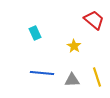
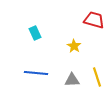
red trapezoid: rotated 25 degrees counterclockwise
blue line: moved 6 px left
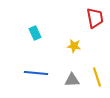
red trapezoid: moved 1 px right, 2 px up; rotated 65 degrees clockwise
yellow star: rotated 24 degrees counterclockwise
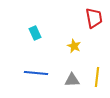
red trapezoid: moved 1 px left
yellow star: rotated 16 degrees clockwise
yellow line: rotated 24 degrees clockwise
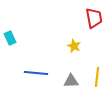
cyan rectangle: moved 25 px left, 5 px down
gray triangle: moved 1 px left, 1 px down
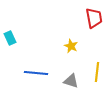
yellow star: moved 3 px left
yellow line: moved 5 px up
gray triangle: rotated 21 degrees clockwise
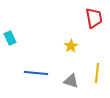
yellow star: rotated 16 degrees clockwise
yellow line: moved 1 px down
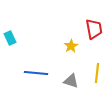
red trapezoid: moved 11 px down
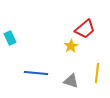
red trapezoid: moved 9 px left; rotated 60 degrees clockwise
